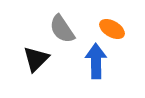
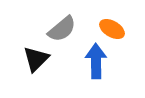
gray semicircle: rotated 96 degrees counterclockwise
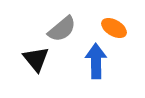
orange ellipse: moved 2 px right, 1 px up
black triangle: rotated 24 degrees counterclockwise
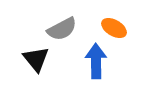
gray semicircle: rotated 12 degrees clockwise
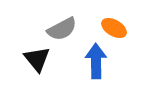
black triangle: moved 1 px right
